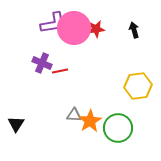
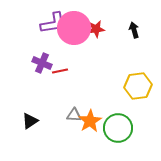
black triangle: moved 14 px right, 3 px up; rotated 24 degrees clockwise
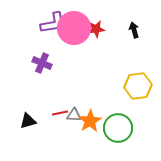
red line: moved 42 px down
black triangle: moved 2 px left; rotated 18 degrees clockwise
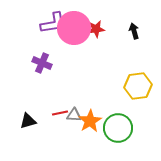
black arrow: moved 1 px down
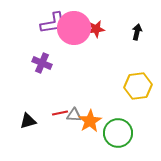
black arrow: moved 3 px right, 1 px down; rotated 28 degrees clockwise
green circle: moved 5 px down
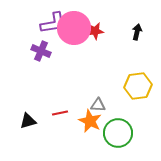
red star: moved 1 px left, 2 px down
purple cross: moved 1 px left, 12 px up
gray triangle: moved 24 px right, 10 px up
orange star: rotated 15 degrees counterclockwise
